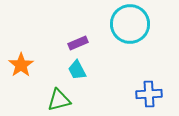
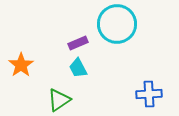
cyan circle: moved 13 px left
cyan trapezoid: moved 1 px right, 2 px up
green triangle: rotated 20 degrees counterclockwise
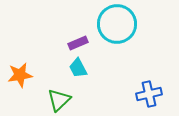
orange star: moved 1 px left, 10 px down; rotated 25 degrees clockwise
blue cross: rotated 10 degrees counterclockwise
green triangle: rotated 10 degrees counterclockwise
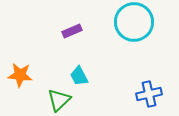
cyan circle: moved 17 px right, 2 px up
purple rectangle: moved 6 px left, 12 px up
cyan trapezoid: moved 1 px right, 8 px down
orange star: rotated 15 degrees clockwise
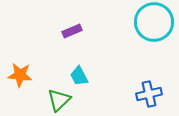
cyan circle: moved 20 px right
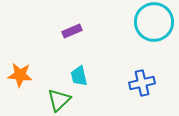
cyan trapezoid: rotated 15 degrees clockwise
blue cross: moved 7 px left, 11 px up
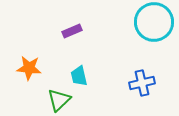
orange star: moved 9 px right, 7 px up
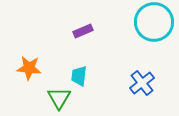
purple rectangle: moved 11 px right
cyan trapezoid: rotated 20 degrees clockwise
blue cross: rotated 25 degrees counterclockwise
green triangle: moved 2 px up; rotated 15 degrees counterclockwise
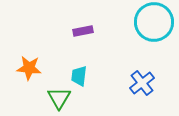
purple rectangle: rotated 12 degrees clockwise
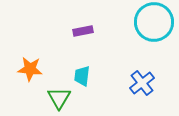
orange star: moved 1 px right, 1 px down
cyan trapezoid: moved 3 px right
